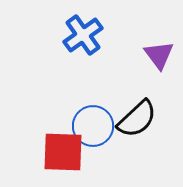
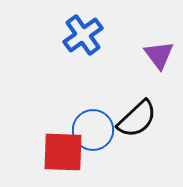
blue circle: moved 4 px down
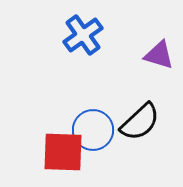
purple triangle: rotated 36 degrees counterclockwise
black semicircle: moved 3 px right, 3 px down
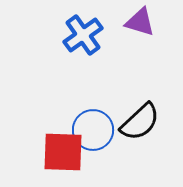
purple triangle: moved 19 px left, 33 px up
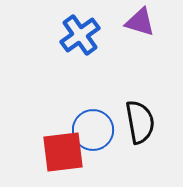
blue cross: moved 3 px left
black semicircle: rotated 57 degrees counterclockwise
red square: rotated 9 degrees counterclockwise
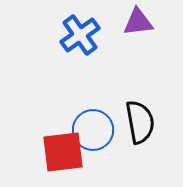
purple triangle: moved 2 px left; rotated 24 degrees counterclockwise
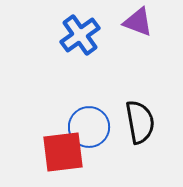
purple triangle: rotated 28 degrees clockwise
blue circle: moved 4 px left, 3 px up
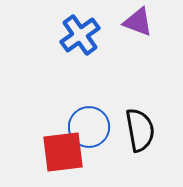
black semicircle: moved 8 px down
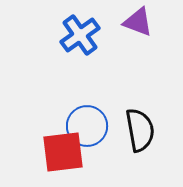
blue circle: moved 2 px left, 1 px up
